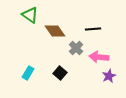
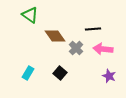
brown diamond: moved 5 px down
pink arrow: moved 4 px right, 8 px up
purple star: rotated 24 degrees counterclockwise
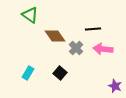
purple star: moved 6 px right, 10 px down
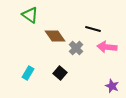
black line: rotated 21 degrees clockwise
pink arrow: moved 4 px right, 2 px up
purple star: moved 3 px left
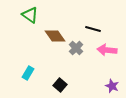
pink arrow: moved 3 px down
black square: moved 12 px down
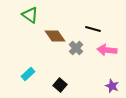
cyan rectangle: moved 1 px down; rotated 16 degrees clockwise
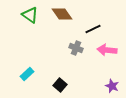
black line: rotated 42 degrees counterclockwise
brown diamond: moved 7 px right, 22 px up
gray cross: rotated 24 degrees counterclockwise
cyan rectangle: moved 1 px left
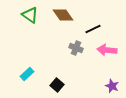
brown diamond: moved 1 px right, 1 px down
black square: moved 3 px left
